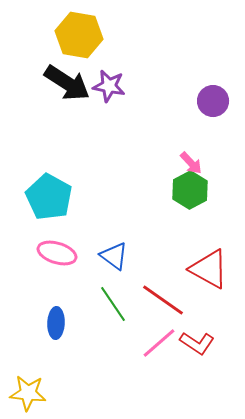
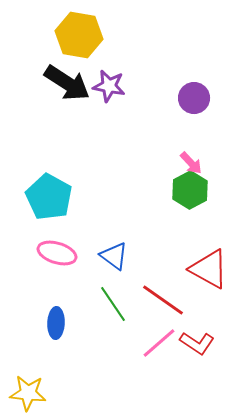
purple circle: moved 19 px left, 3 px up
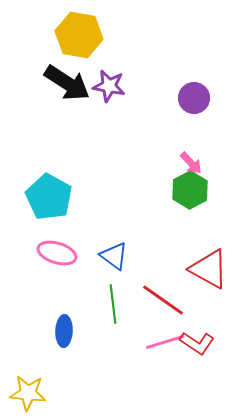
green line: rotated 27 degrees clockwise
blue ellipse: moved 8 px right, 8 px down
pink line: moved 6 px right, 1 px up; rotated 24 degrees clockwise
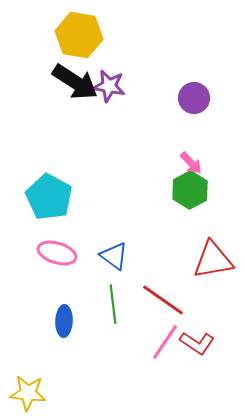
black arrow: moved 8 px right, 1 px up
red triangle: moved 4 px right, 9 px up; rotated 39 degrees counterclockwise
blue ellipse: moved 10 px up
pink line: rotated 39 degrees counterclockwise
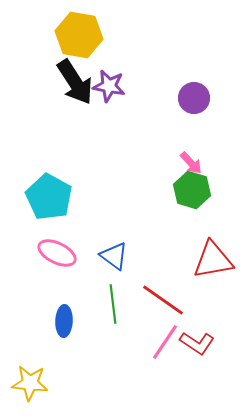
black arrow: rotated 24 degrees clockwise
green hexagon: moved 2 px right; rotated 15 degrees counterclockwise
pink ellipse: rotated 9 degrees clockwise
yellow star: moved 2 px right, 10 px up
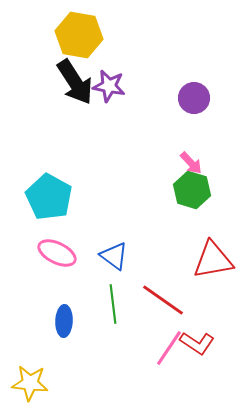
pink line: moved 4 px right, 6 px down
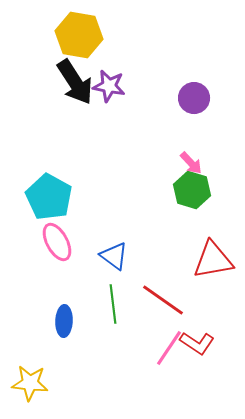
pink ellipse: moved 11 px up; rotated 36 degrees clockwise
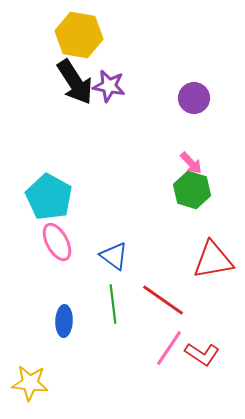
red L-shape: moved 5 px right, 11 px down
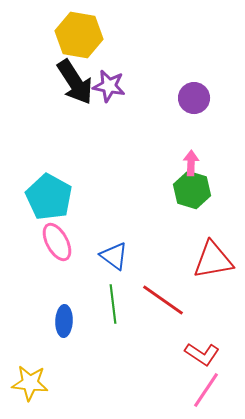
pink arrow: rotated 135 degrees counterclockwise
pink line: moved 37 px right, 42 px down
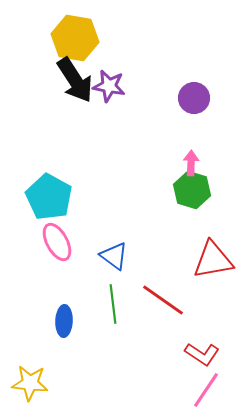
yellow hexagon: moved 4 px left, 3 px down
black arrow: moved 2 px up
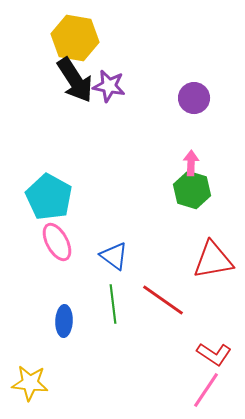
red L-shape: moved 12 px right
